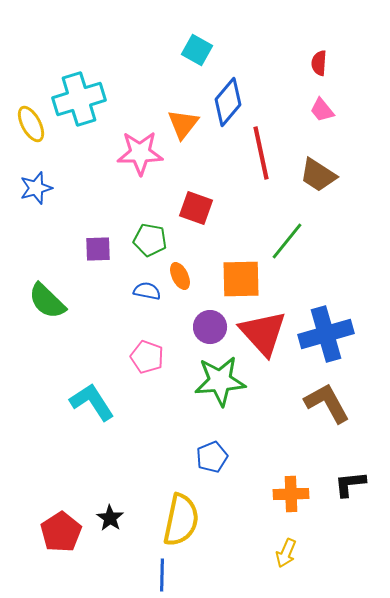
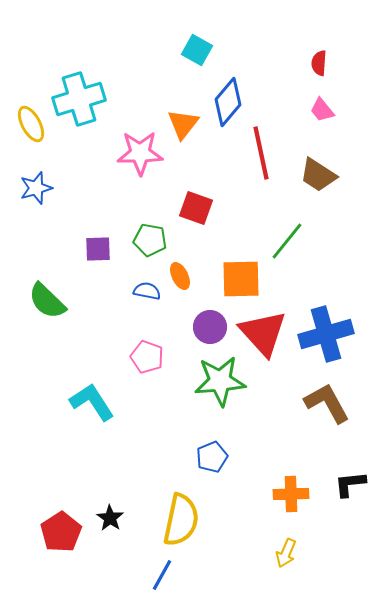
blue line: rotated 28 degrees clockwise
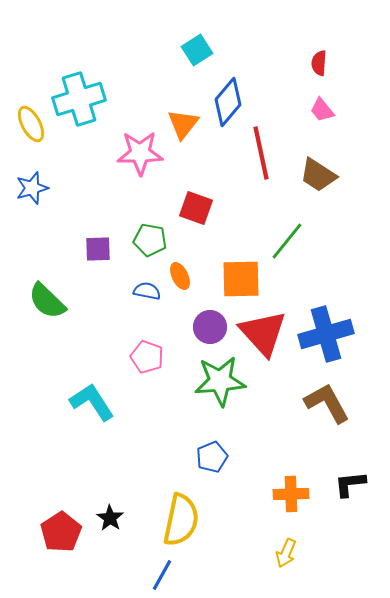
cyan square: rotated 28 degrees clockwise
blue star: moved 4 px left
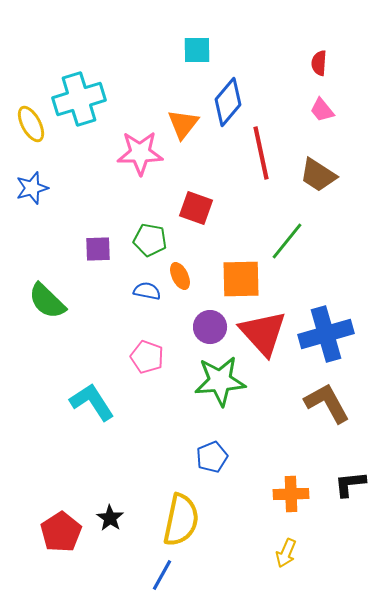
cyan square: rotated 32 degrees clockwise
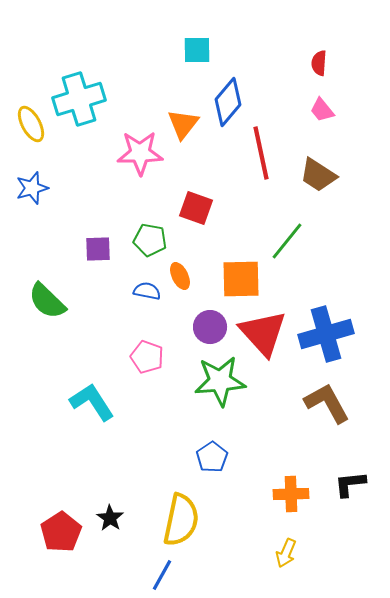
blue pentagon: rotated 12 degrees counterclockwise
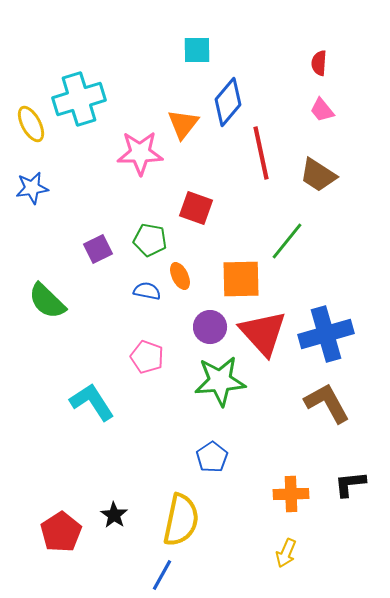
blue star: rotated 8 degrees clockwise
purple square: rotated 24 degrees counterclockwise
black star: moved 4 px right, 3 px up
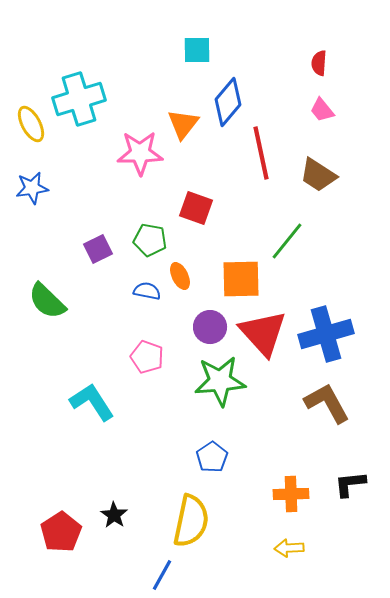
yellow semicircle: moved 10 px right, 1 px down
yellow arrow: moved 3 px right, 5 px up; rotated 64 degrees clockwise
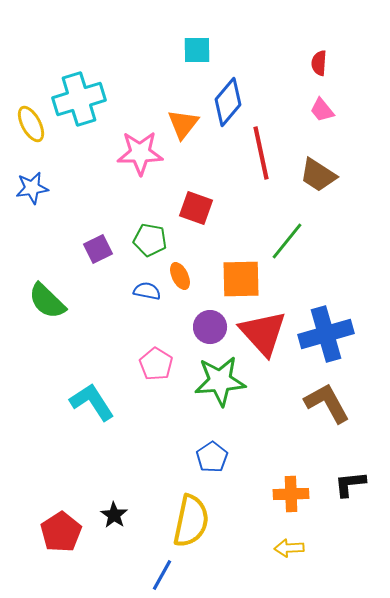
pink pentagon: moved 9 px right, 7 px down; rotated 12 degrees clockwise
